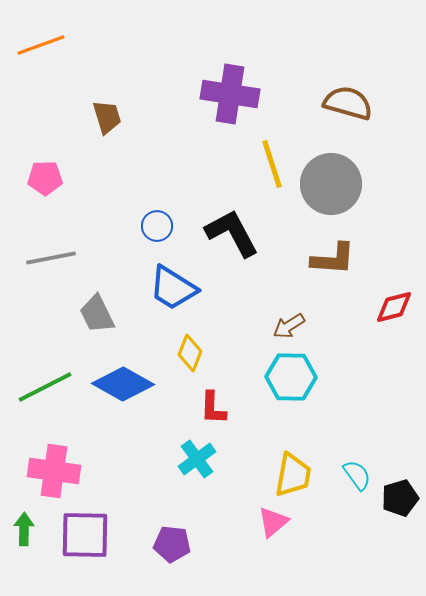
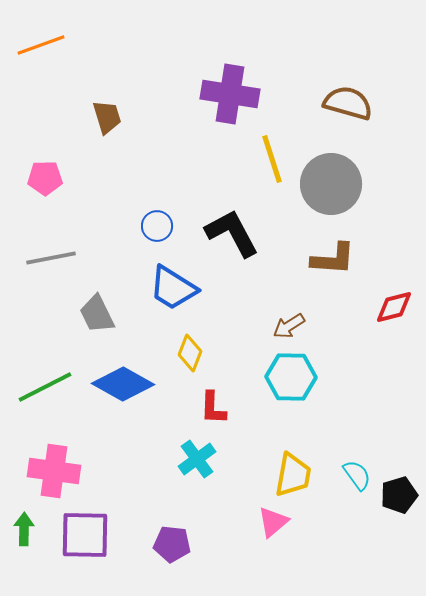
yellow line: moved 5 px up
black pentagon: moved 1 px left, 3 px up
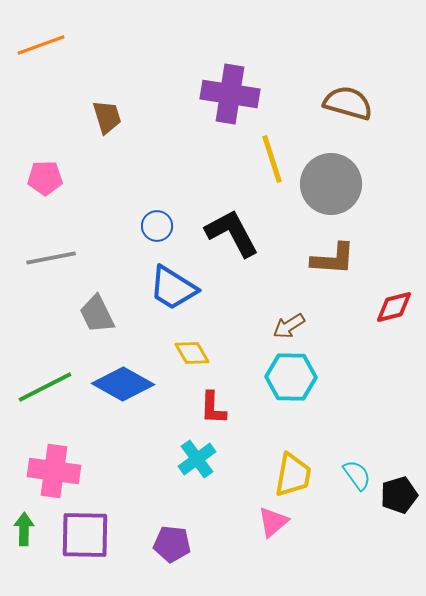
yellow diamond: moved 2 px right; rotated 51 degrees counterclockwise
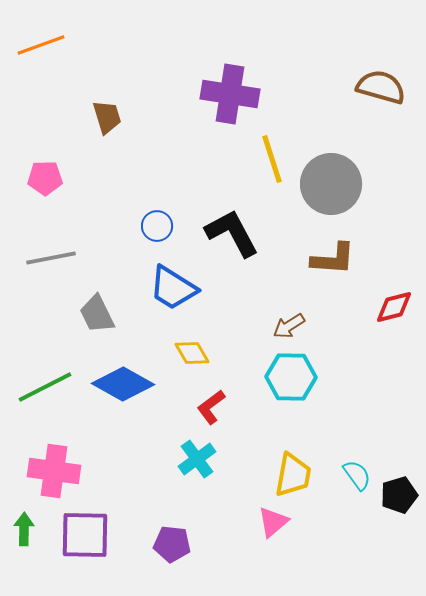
brown semicircle: moved 33 px right, 16 px up
red L-shape: moved 2 px left, 1 px up; rotated 51 degrees clockwise
